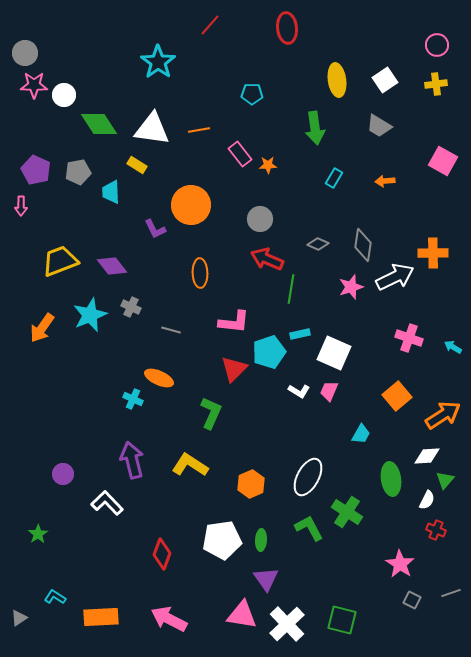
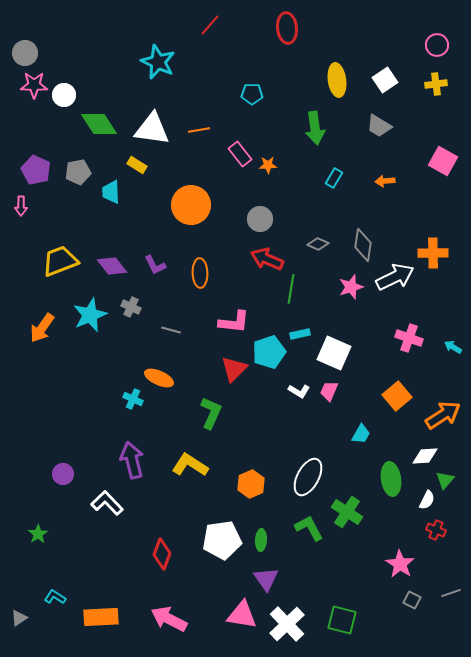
cyan star at (158, 62): rotated 12 degrees counterclockwise
purple L-shape at (155, 229): moved 36 px down
white diamond at (427, 456): moved 2 px left
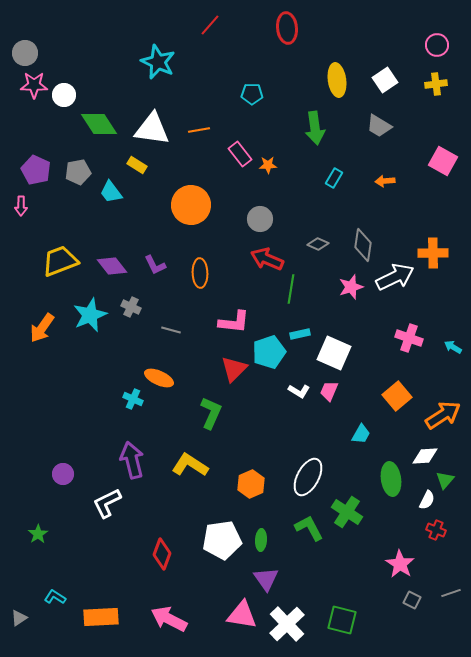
cyan trapezoid at (111, 192): rotated 35 degrees counterclockwise
white L-shape at (107, 503): rotated 72 degrees counterclockwise
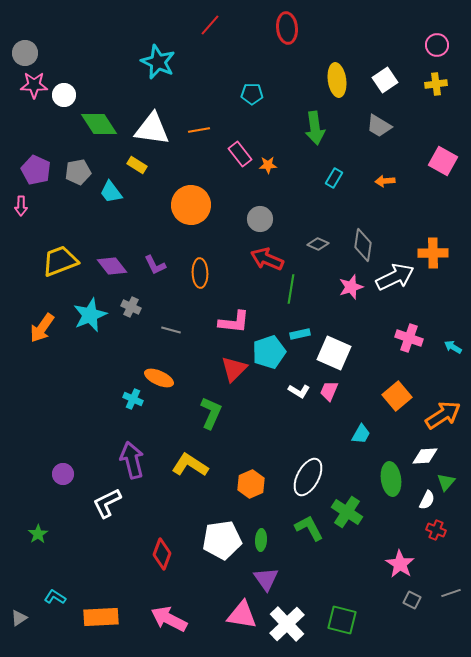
green triangle at (445, 480): moved 1 px right, 2 px down
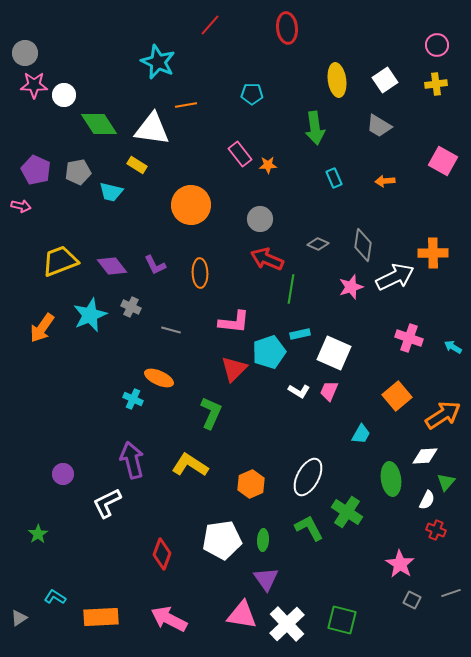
orange line at (199, 130): moved 13 px left, 25 px up
cyan rectangle at (334, 178): rotated 54 degrees counterclockwise
cyan trapezoid at (111, 192): rotated 40 degrees counterclockwise
pink arrow at (21, 206): rotated 78 degrees counterclockwise
green ellipse at (261, 540): moved 2 px right
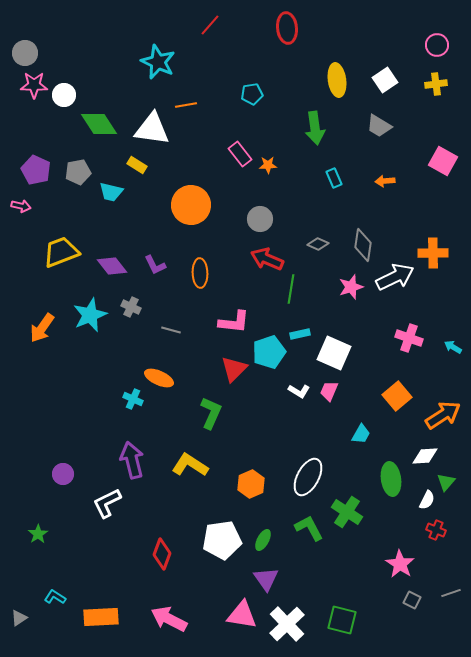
cyan pentagon at (252, 94): rotated 10 degrees counterclockwise
yellow trapezoid at (60, 261): moved 1 px right, 9 px up
green ellipse at (263, 540): rotated 25 degrees clockwise
